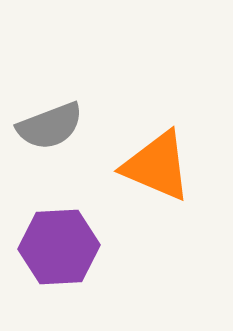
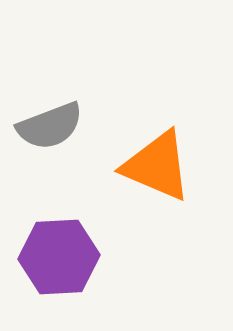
purple hexagon: moved 10 px down
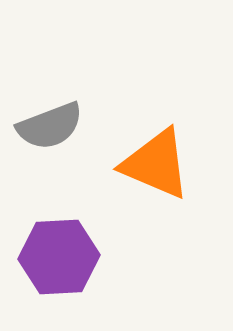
orange triangle: moved 1 px left, 2 px up
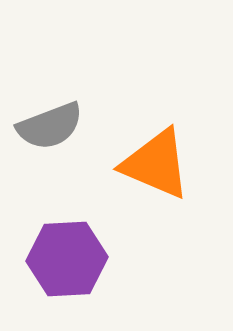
purple hexagon: moved 8 px right, 2 px down
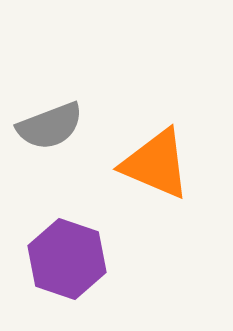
purple hexagon: rotated 22 degrees clockwise
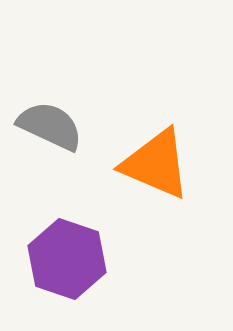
gray semicircle: rotated 134 degrees counterclockwise
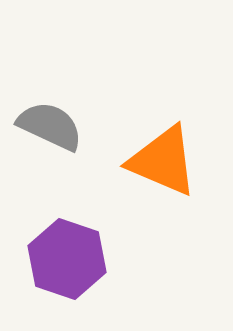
orange triangle: moved 7 px right, 3 px up
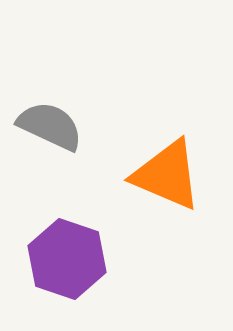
orange triangle: moved 4 px right, 14 px down
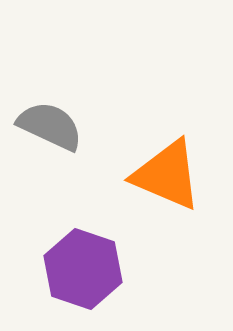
purple hexagon: moved 16 px right, 10 px down
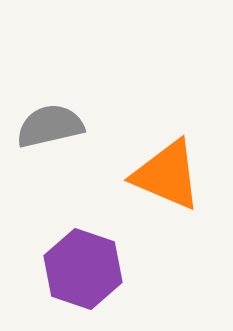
gray semicircle: rotated 38 degrees counterclockwise
